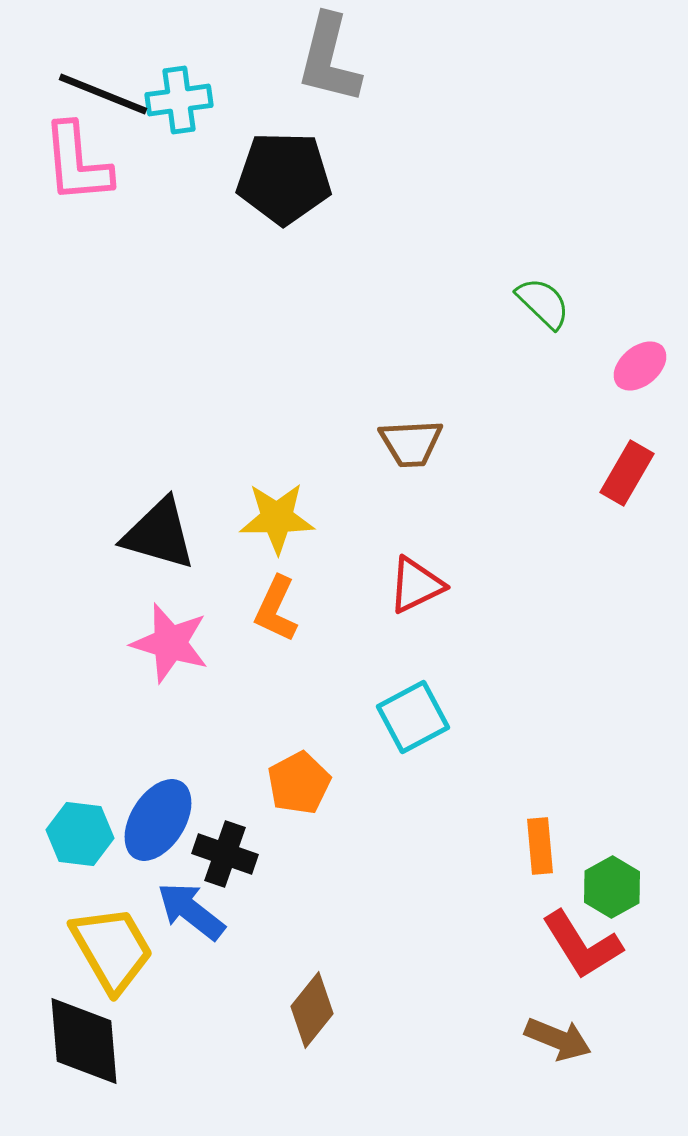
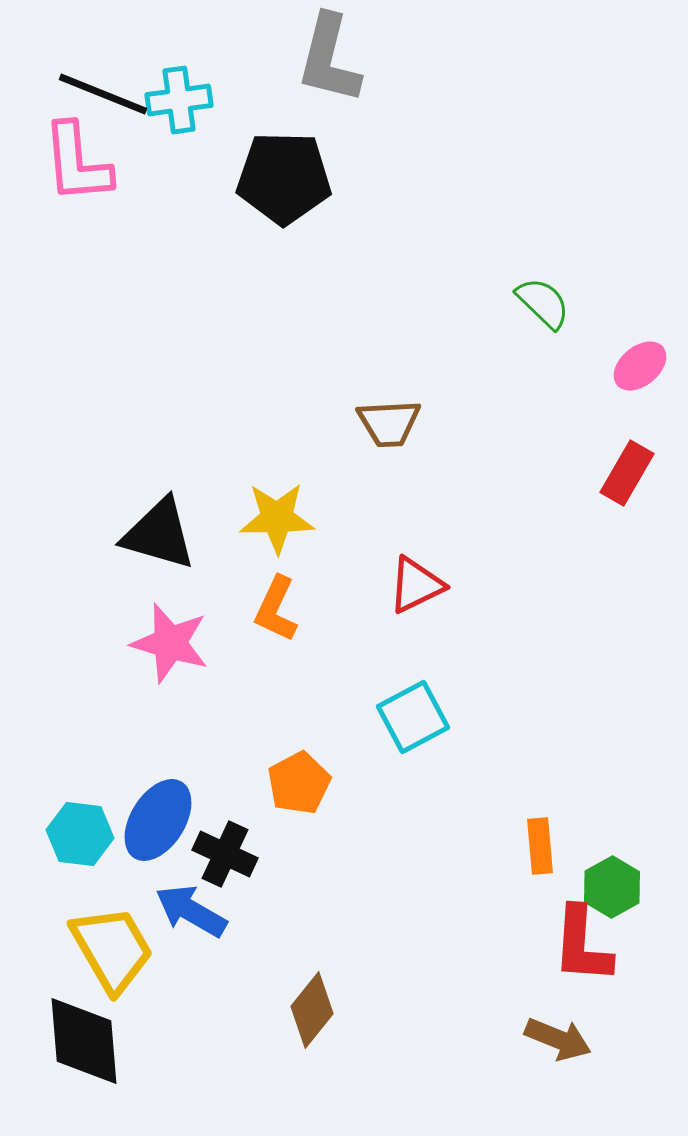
brown trapezoid: moved 22 px left, 20 px up
black cross: rotated 6 degrees clockwise
blue arrow: rotated 8 degrees counterclockwise
red L-shape: rotated 36 degrees clockwise
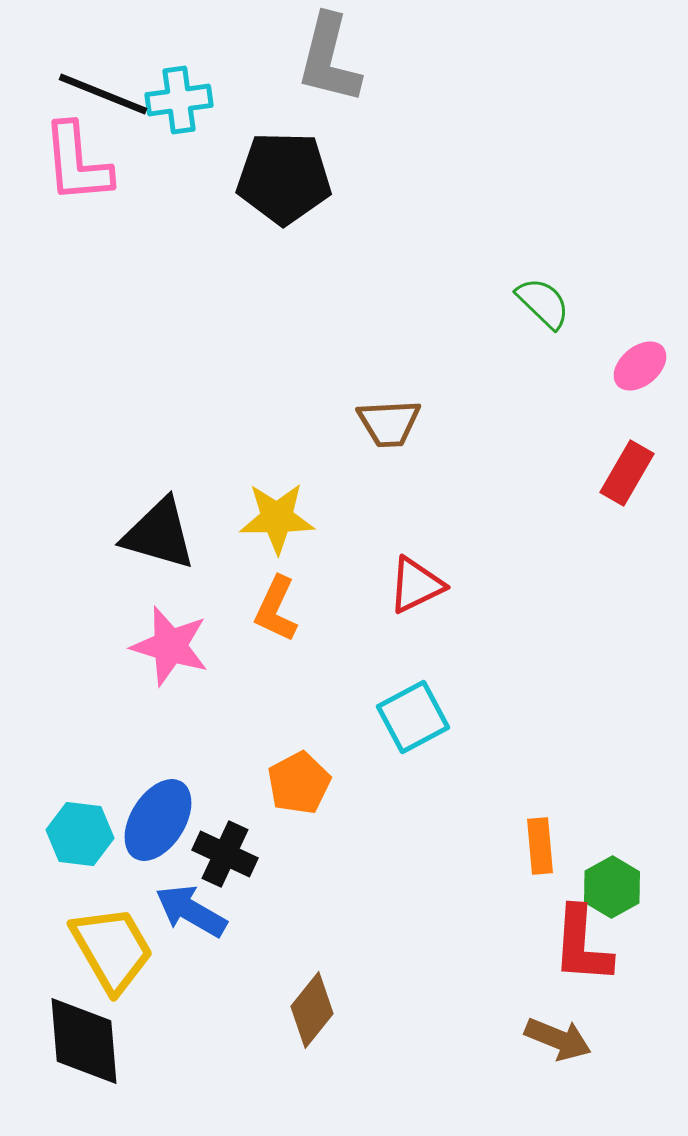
pink star: moved 3 px down
